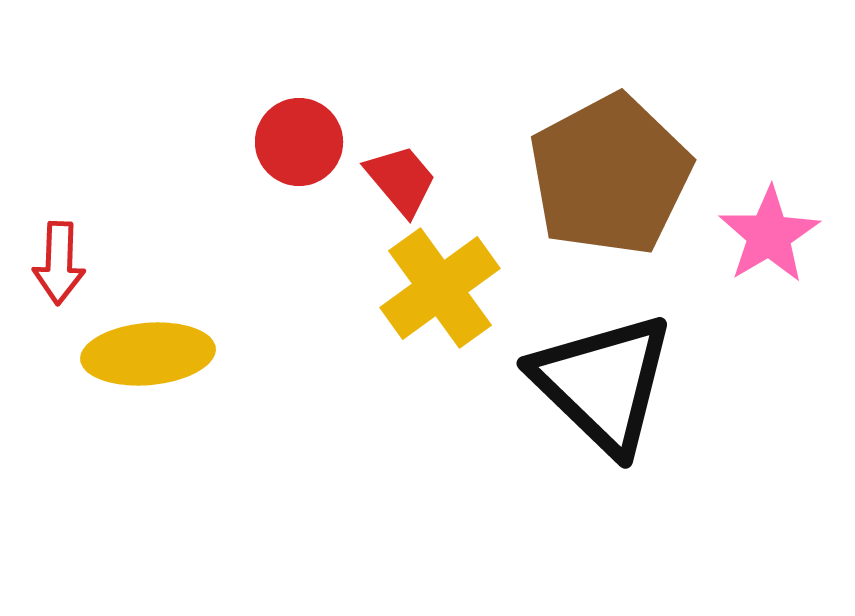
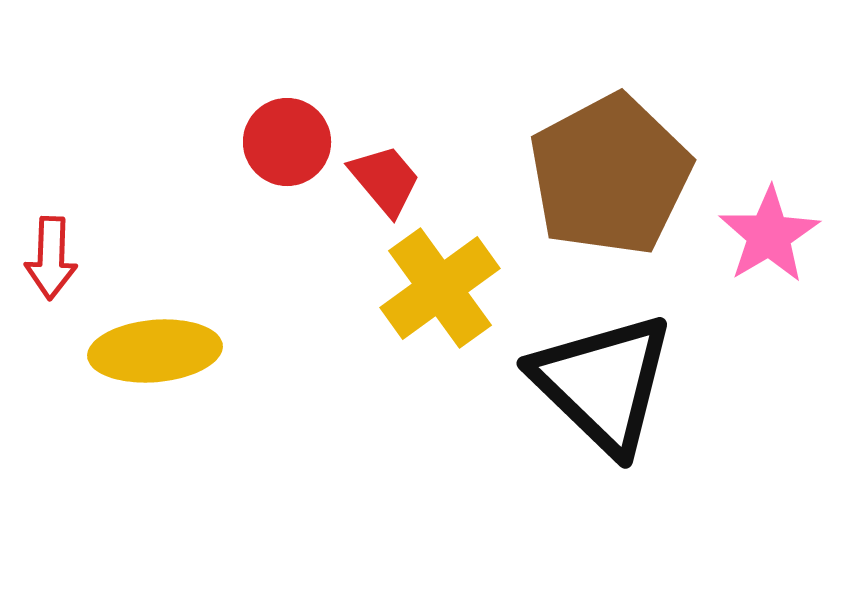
red circle: moved 12 px left
red trapezoid: moved 16 px left
red arrow: moved 8 px left, 5 px up
yellow ellipse: moved 7 px right, 3 px up
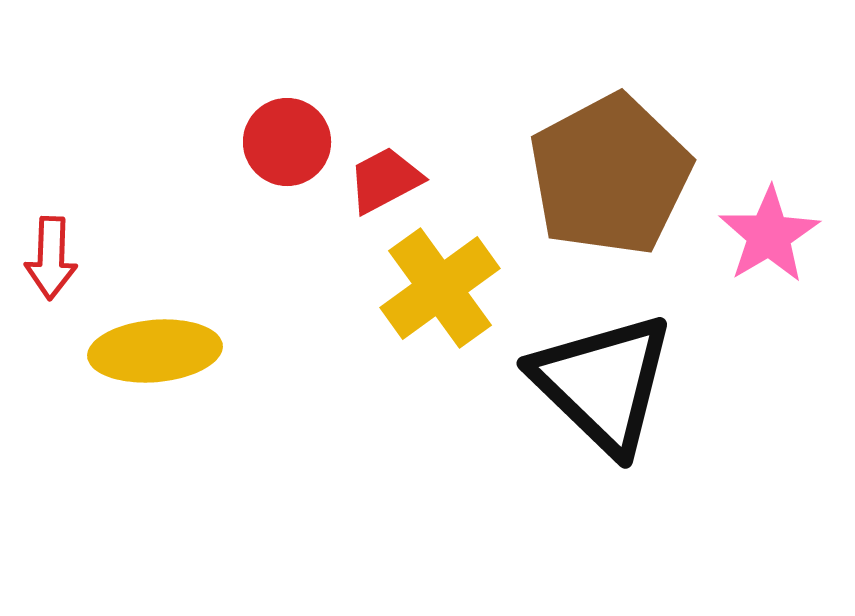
red trapezoid: rotated 78 degrees counterclockwise
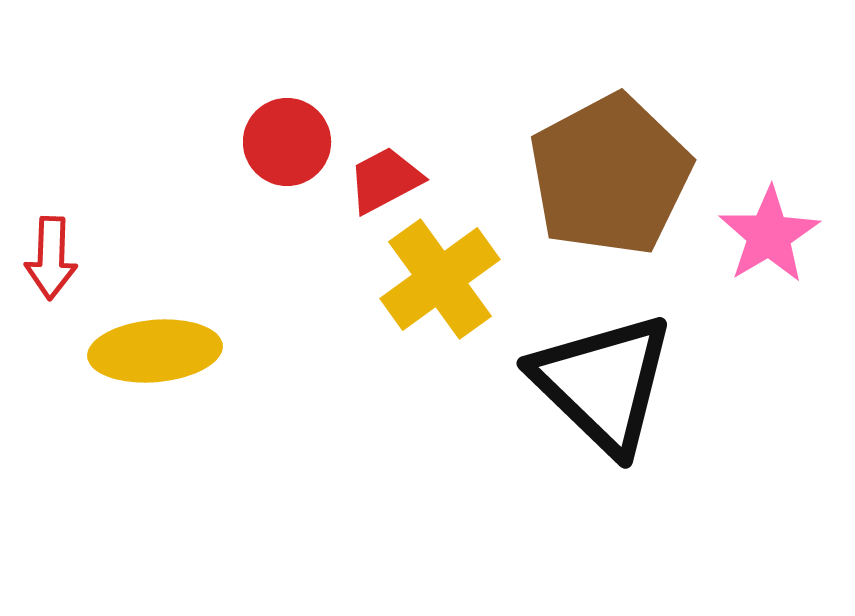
yellow cross: moved 9 px up
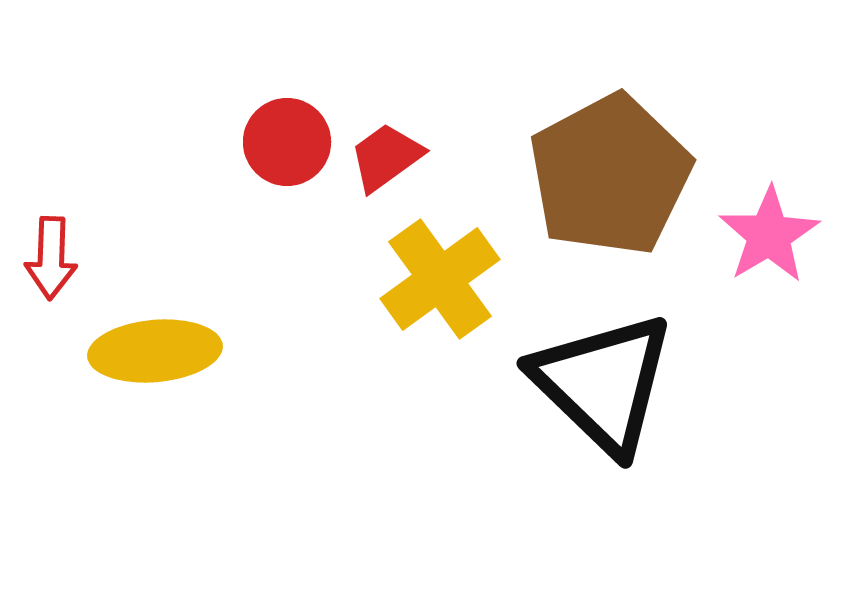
red trapezoid: moved 1 px right, 23 px up; rotated 8 degrees counterclockwise
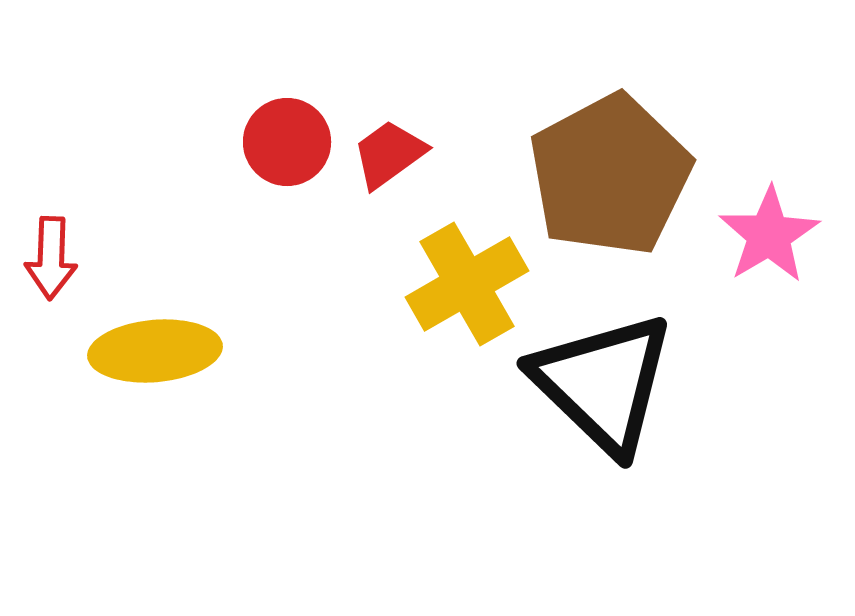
red trapezoid: moved 3 px right, 3 px up
yellow cross: moved 27 px right, 5 px down; rotated 6 degrees clockwise
